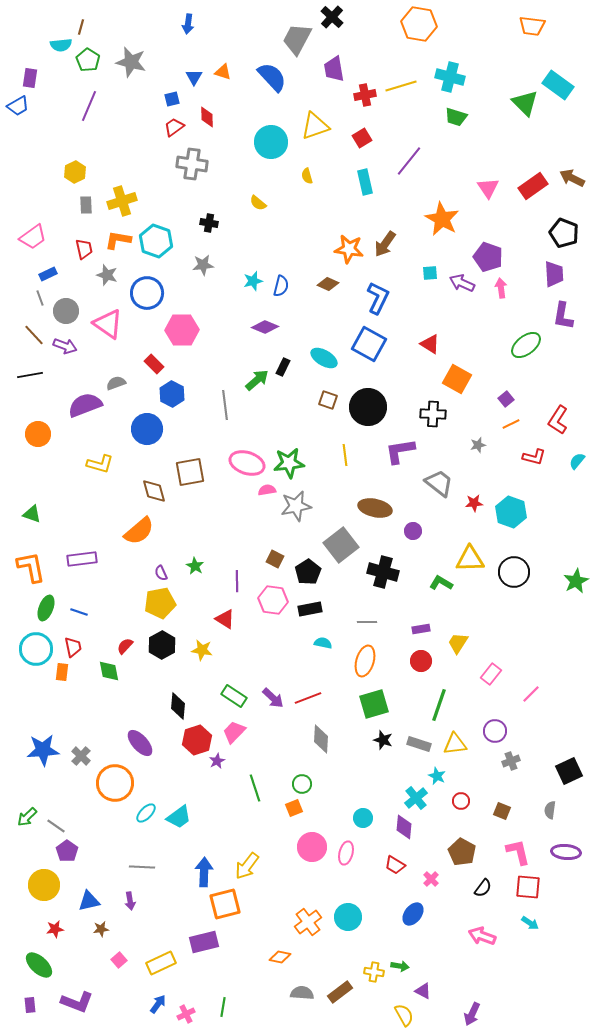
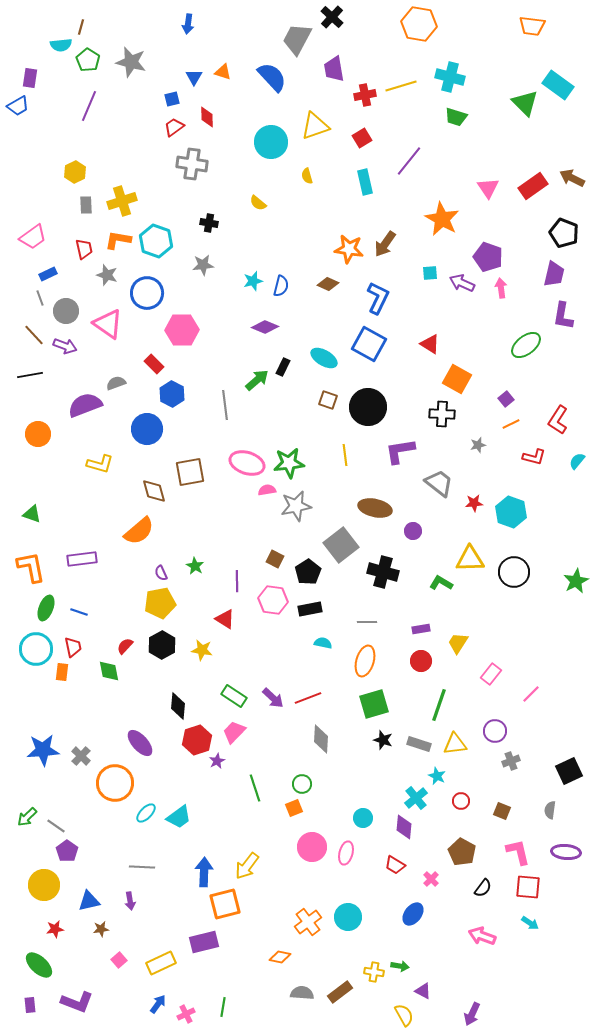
purple trapezoid at (554, 274): rotated 16 degrees clockwise
black cross at (433, 414): moved 9 px right
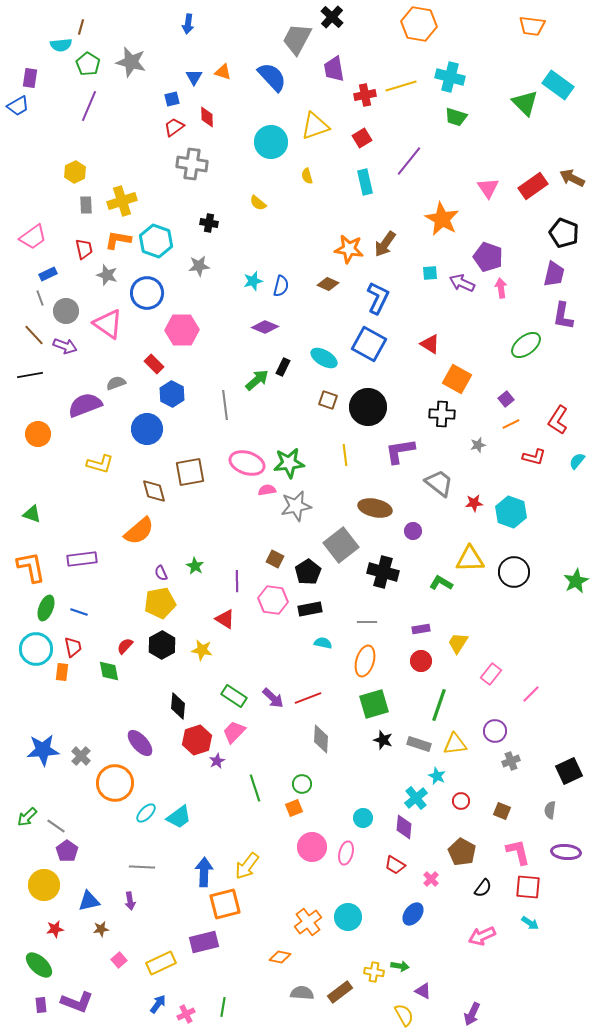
green pentagon at (88, 60): moved 4 px down
gray star at (203, 265): moved 4 px left, 1 px down
pink arrow at (482, 936): rotated 44 degrees counterclockwise
purple rectangle at (30, 1005): moved 11 px right
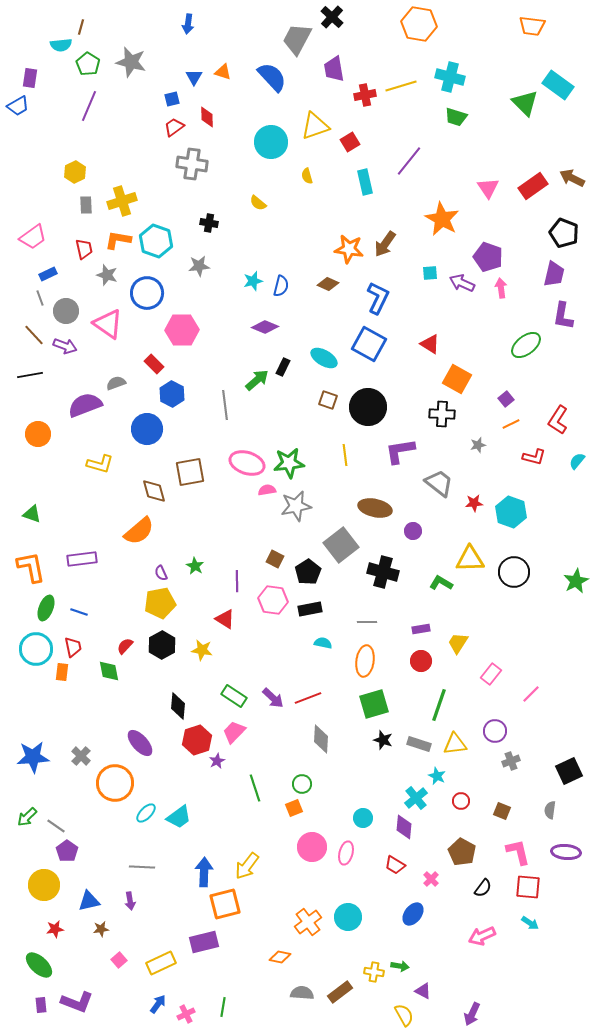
red square at (362, 138): moved 12 px left, 4 px down
orange ellipse at (365, 661): rotated 8 degrees counterclockwise
blue star at (43, 750): moved 10 px left, 7 px down
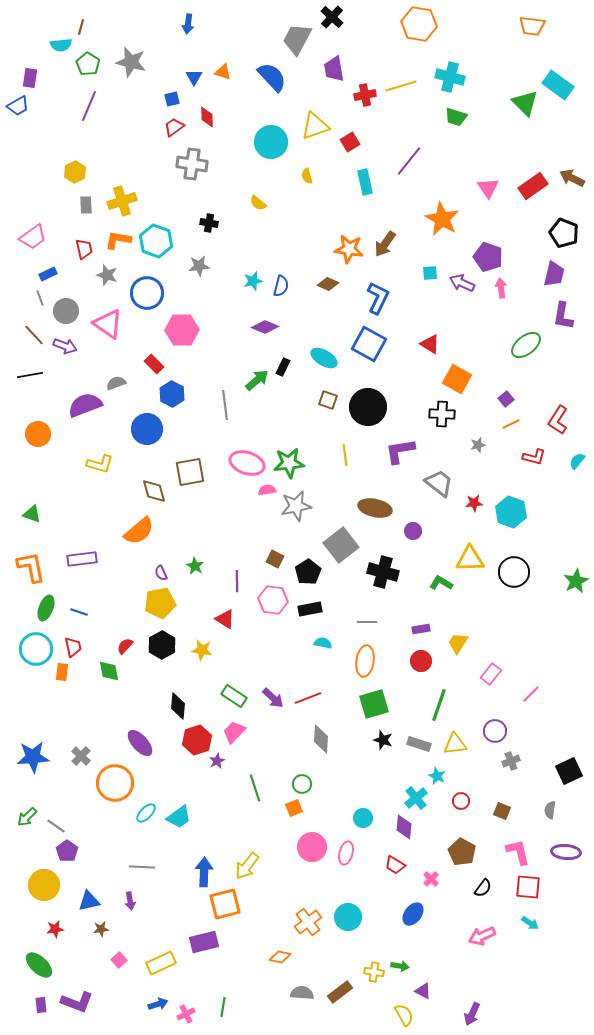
blue arrow at (158, 1004): rotated 36 degrees clockwise
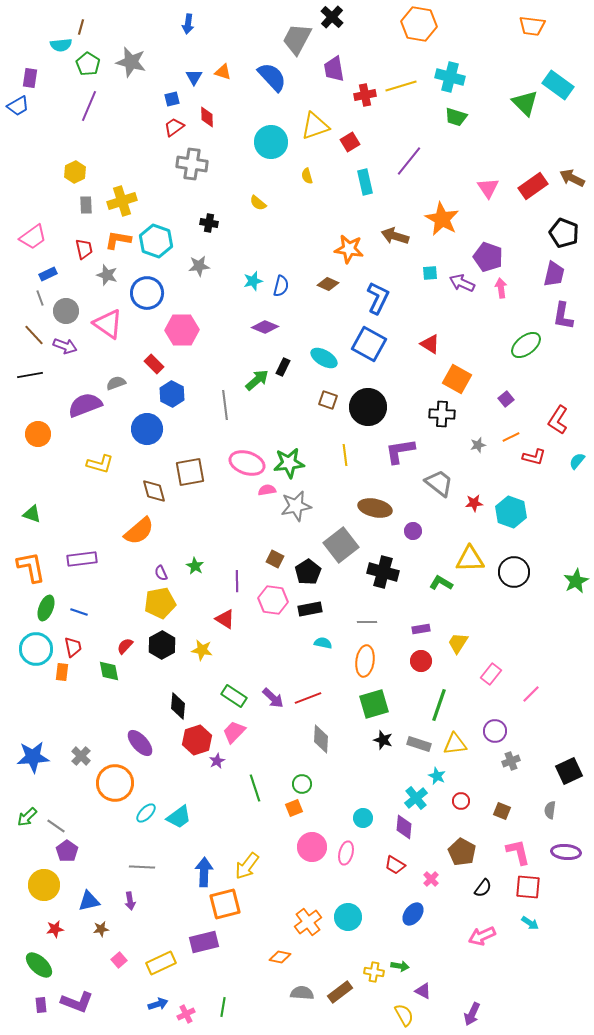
brown arrow at (385, 244): moved 10 px right, 8 px up; rotated 72 degrees clockwise
orange line at (511, 424): moved 13 px down
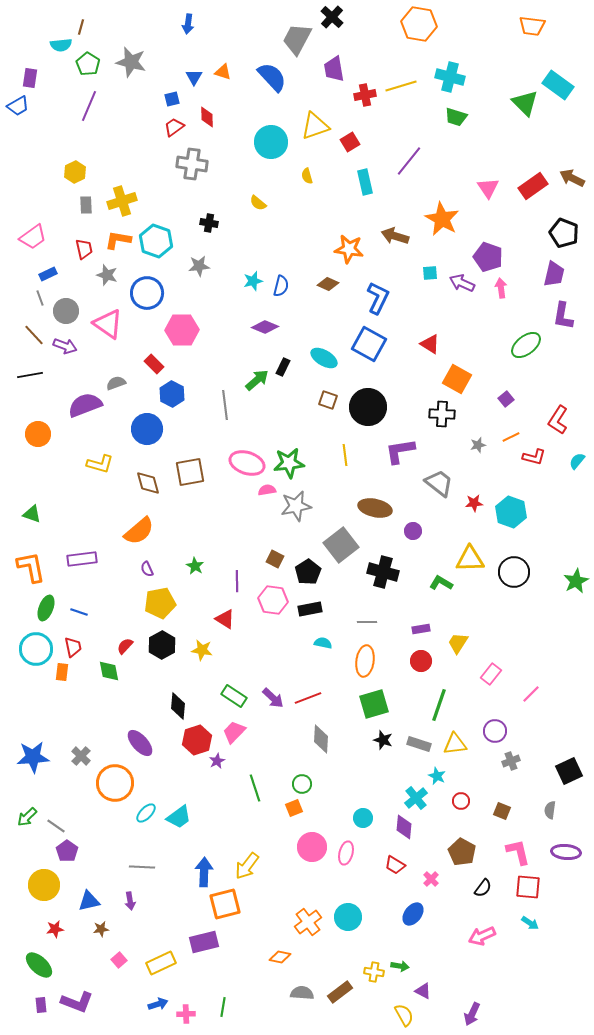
brown diamond at (154, 491): moved 6 px left, 8 px up
purple semicircle at (161, 573): moved 14 px left, 4 px up
pink cross at (186, 1014): rotated 24 degrees clockwise
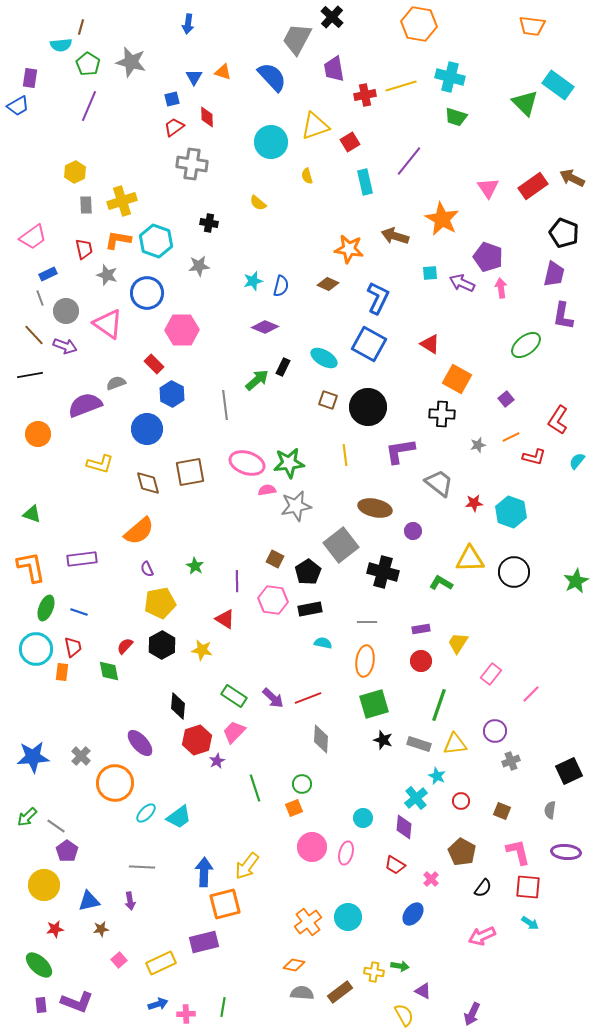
orange diamond at (280, 957): moved 14 px right, 8 px down
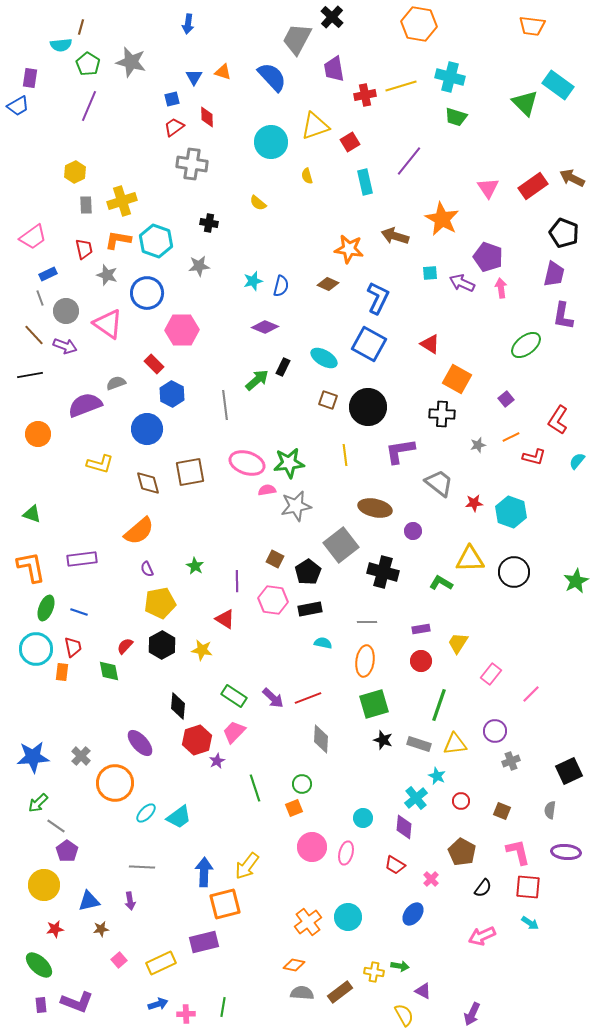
green arrow at (27, 817): moved 11 px right, 14 px up
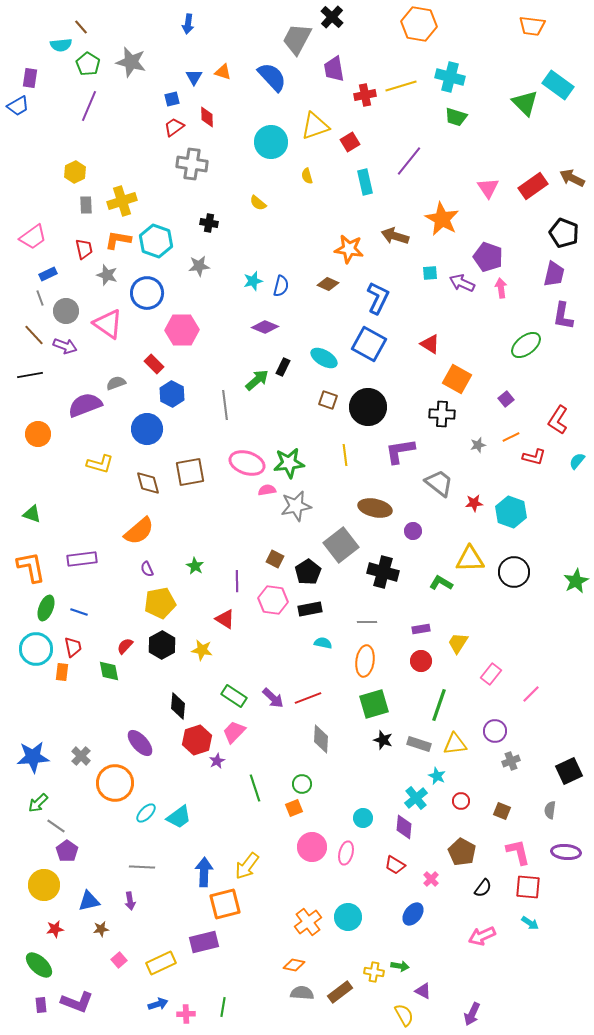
brown line at (81, 27): rotated 56 degrees counterclockwise
